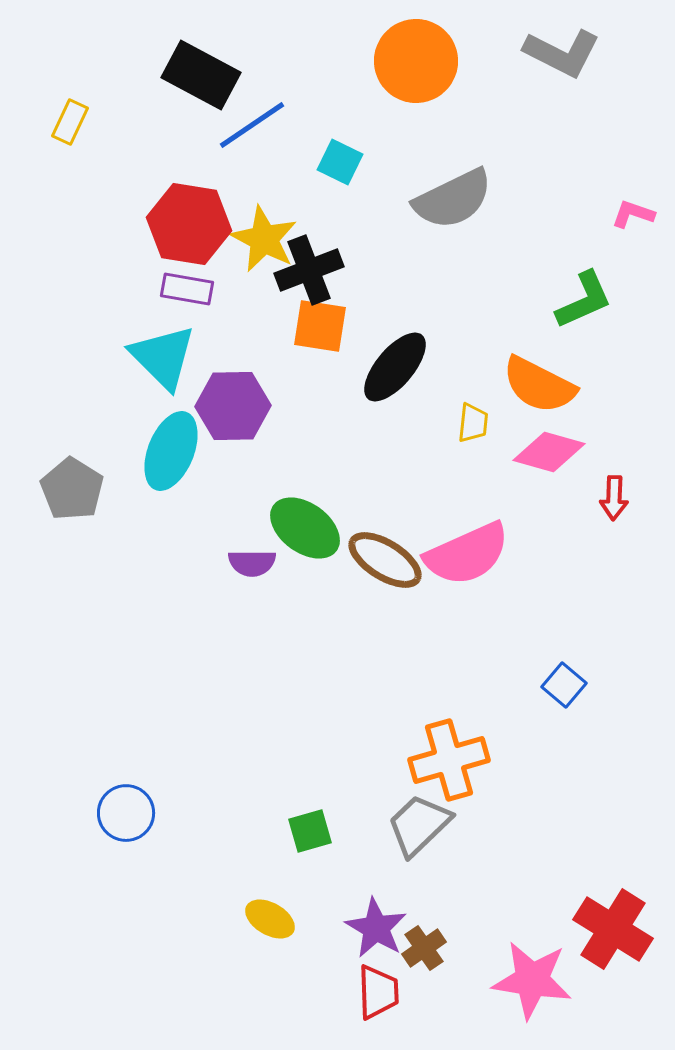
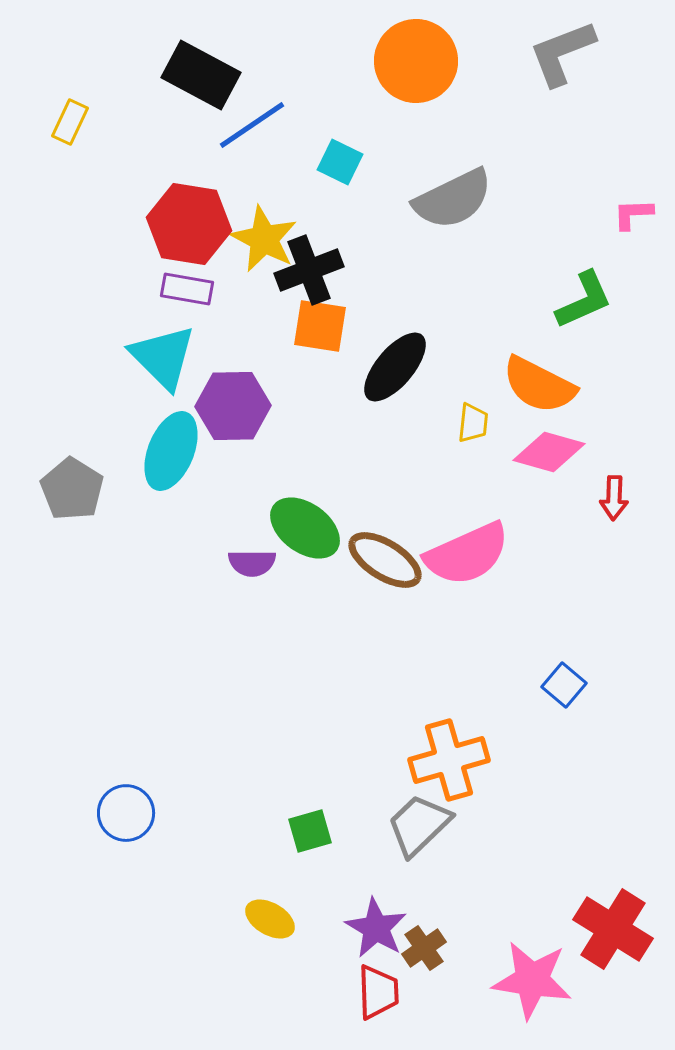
gray L-shape: rotated 132 degrees clockwise
pink L-shape: rotated 21 degrees counterclockwise
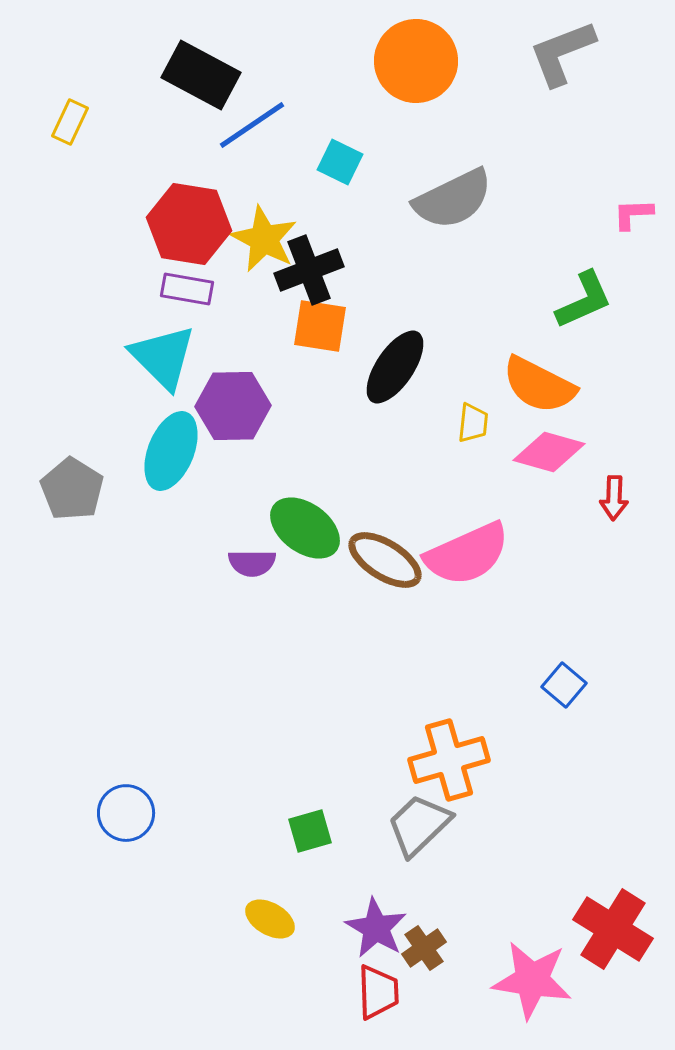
black ellipse: rotated 6 degrees counterclockwise
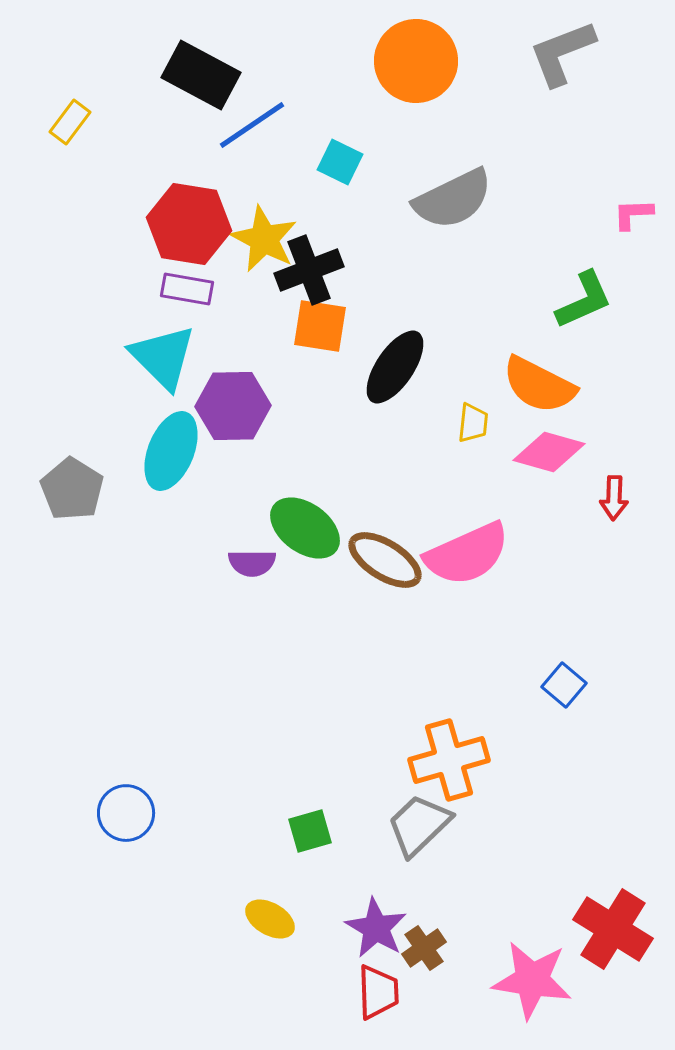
yellow rectangle: rotated 12 degrees clockwise
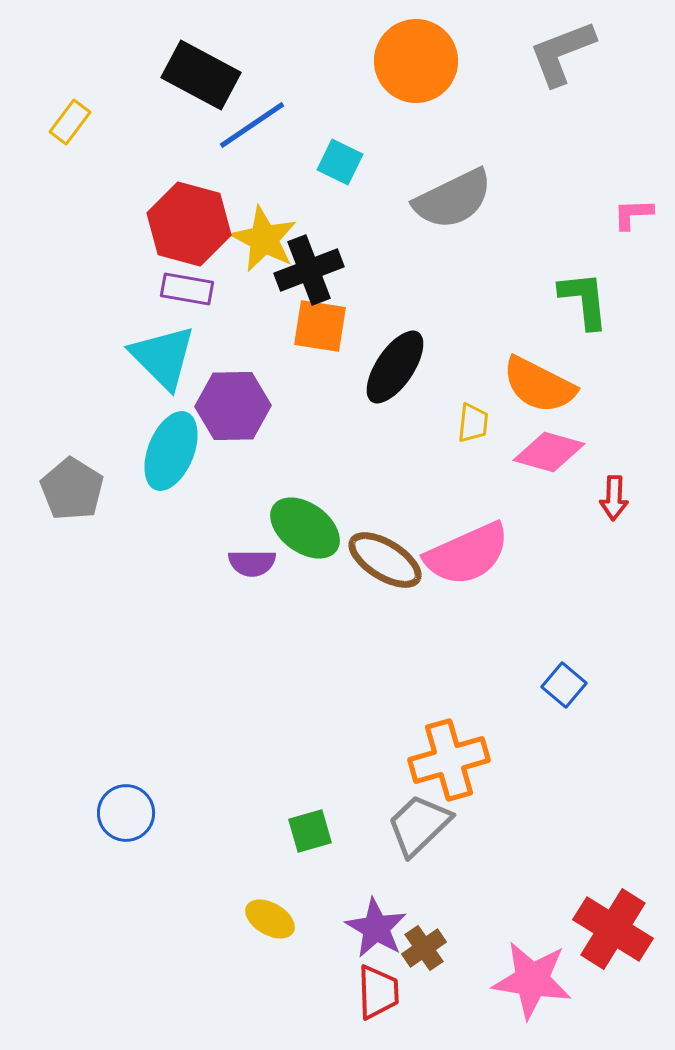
red hexagon: rotated 6 degrees clockwise
green L-shape: rotated 72 degrees counterclockwise
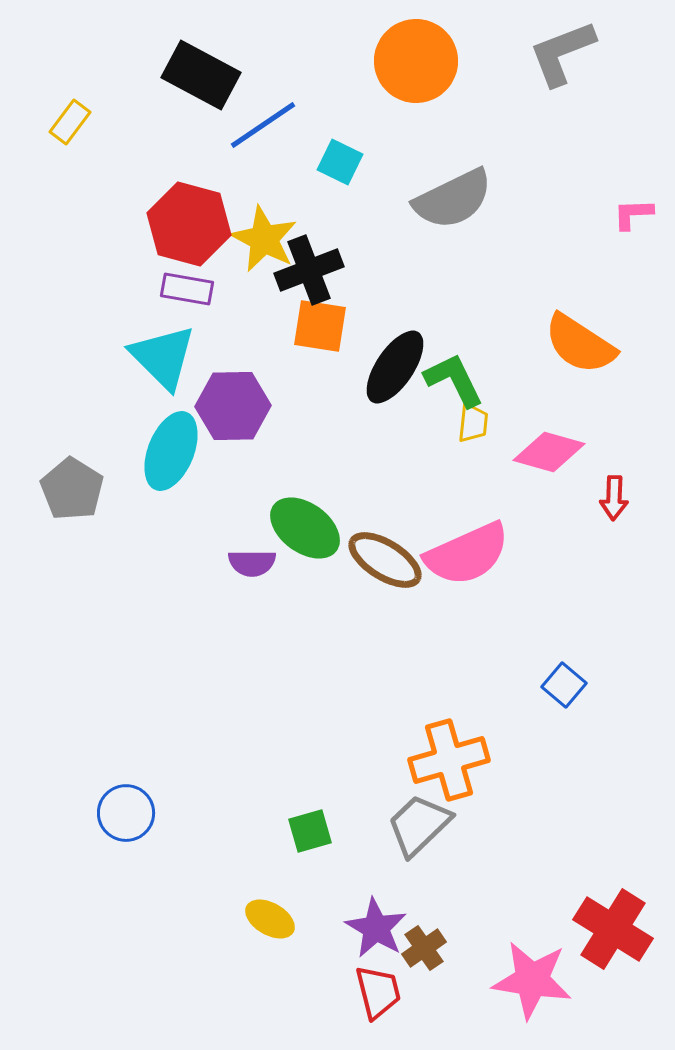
blue line: moved 11 px right
green L-shape: moved 130 px left, 80 px down; rotated 20 degrees counterclockwise
orange semicircle: moved 41 px right, 41 px up; rotated 6 degrees clockwise
red trapezoid: rotated 12 degrees counterclockwise
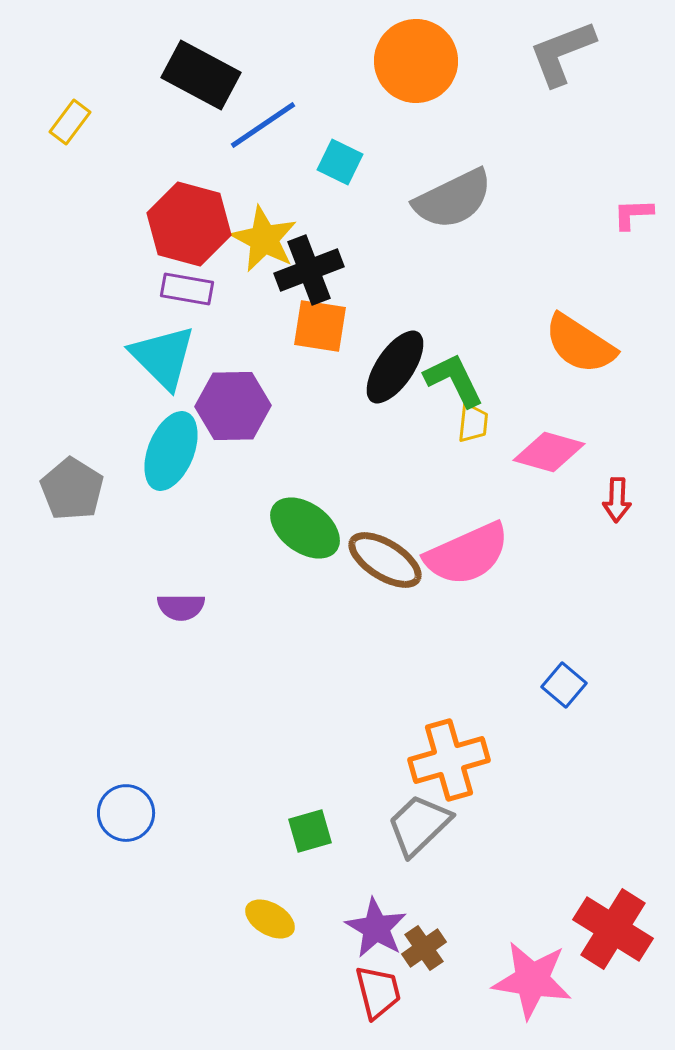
red arrow: moved 3 px right, 2 px down
purple semicircle: moved 71 px left, 44 px down
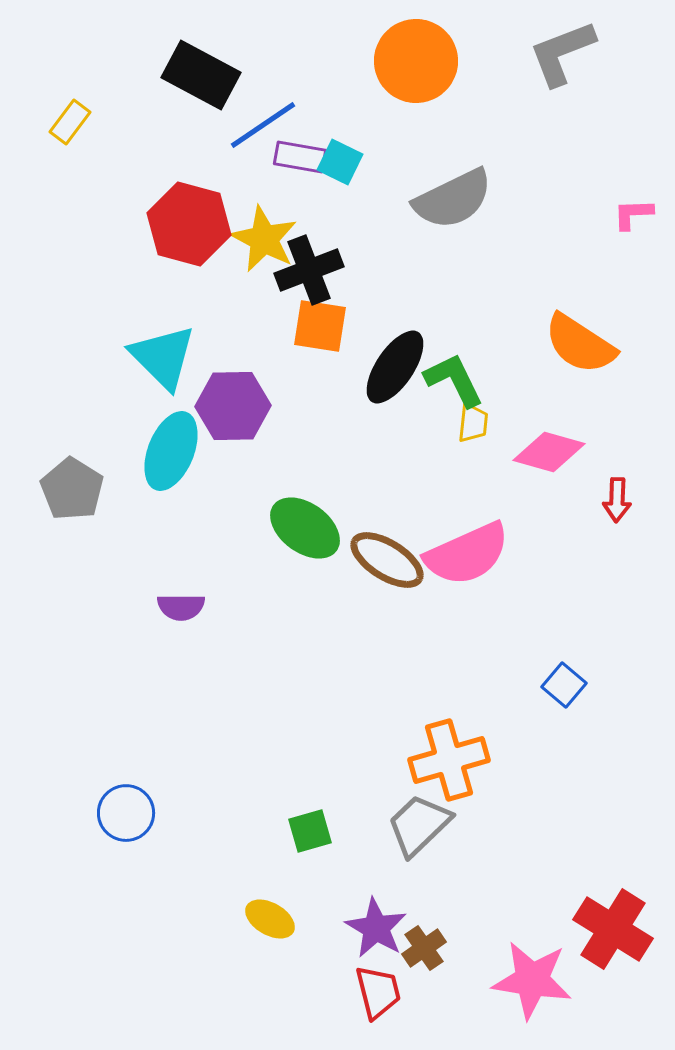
purple rectangle: moved 113 px right, 132 px up
brown ellipse: moved 2 px right
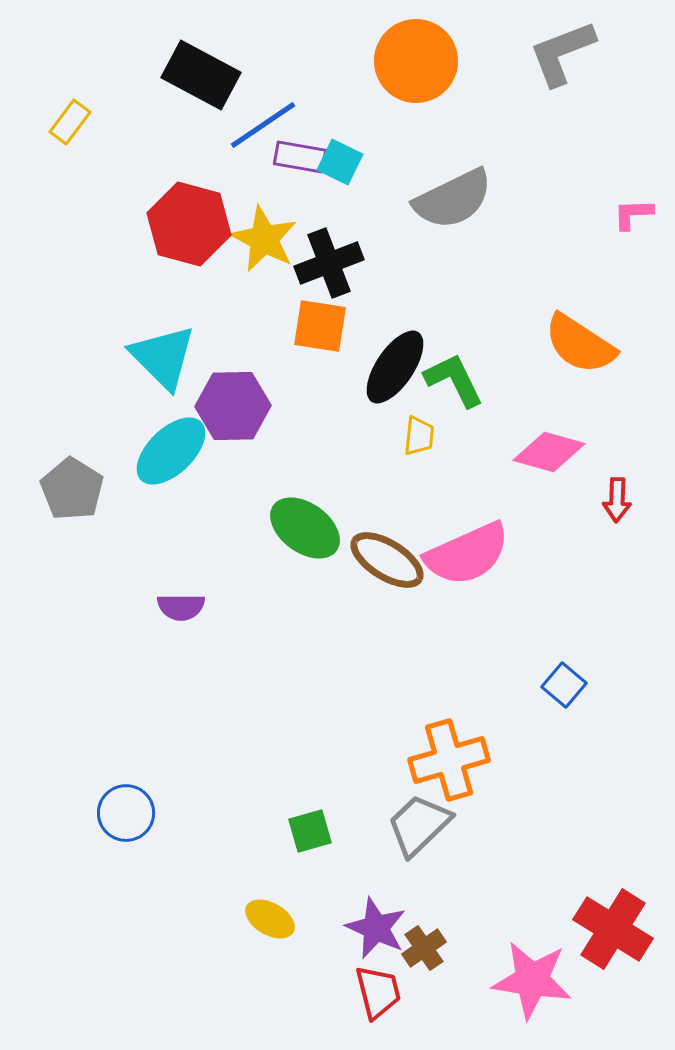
black cross: moved 20 px right, 7 px up
yellow trapezoid: moved 54 px left, 13 px down
cyan ellipse: rotated 24 degrees clockwise
purple star: rotated 6 degrees counterclockwise
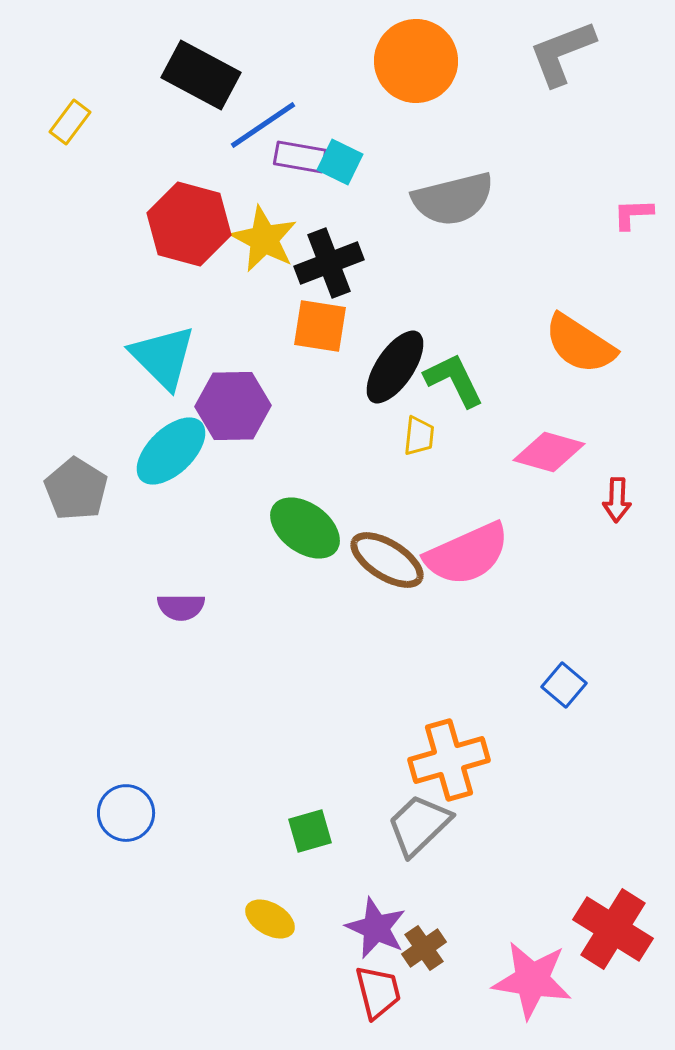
gray semicircle: rotated 12 degrees clockwise
gray pentagon: moved 4 px right
